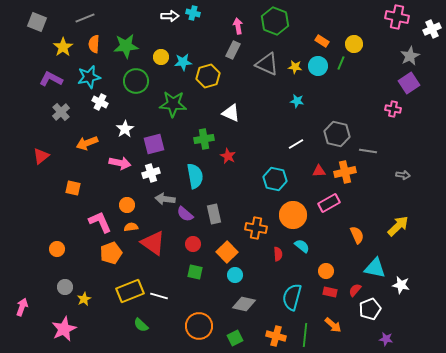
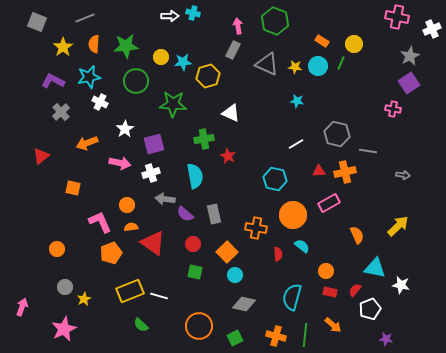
purple L-shape at (51, 79): moved 2 px right, 2 px down
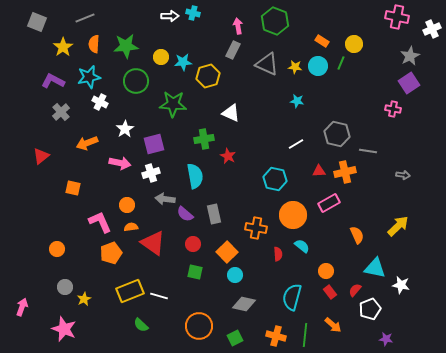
red rectangle at (330, 292): rotated 40 degrees clockwise
pink star at (64, 329): rotated 25 degrees counterclockwise
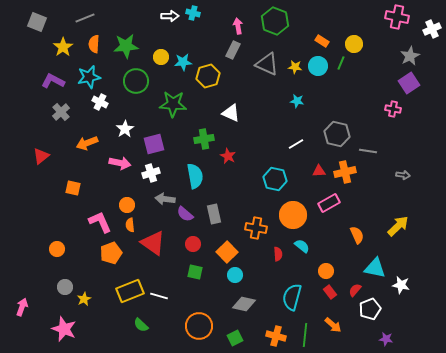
orange semicircle at (131, 227): moved 1 px left, 2 px up; rotated 88 degrees counterclockwise
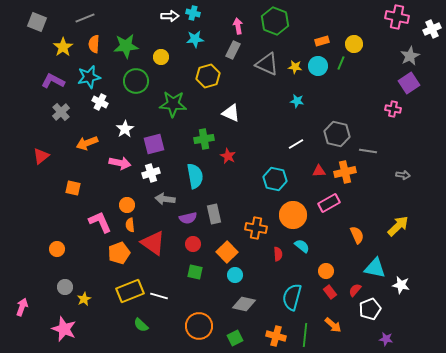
orange rectangle at (322, 41): rotated 48 degrees counterclockwise
cyan star at (183, 62): moved 12 px right, 23 px up
purple semicircle at (185, 214): moved 3 px right, 4 px down; rotated 54 degrees counterclockwise
orange pentagon at (111, 253): moved 8 px right
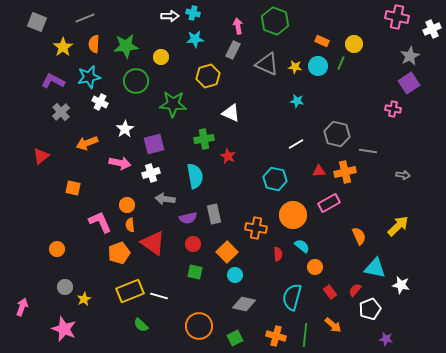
orange rectangle at (322, 41): rotated 40 degrees clockwise
orange semicircle at (357, 235): moved 2 px right, 1 px down
orange circle at (326, 271): moved 11 px left, 4 px up
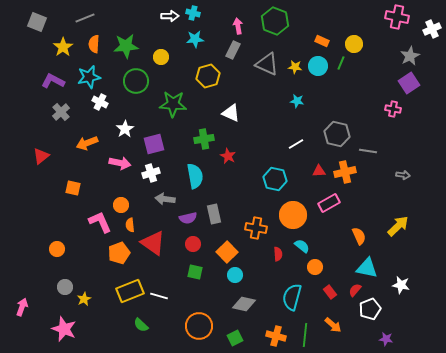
orange circle at (127, 205): moved 6 px left
cyan triangle at (375, 268): moved 8 px left
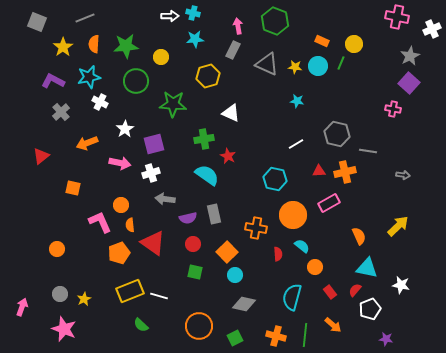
purple square at (409, 83): rotated 15 degrees counterclockwise
cyan semicircle at (195, 176): moved 12 px right, 1 px up; rotated 45 degrees counterclockwise
gray circle at (65, 287): moved 5 px left, 7 px down
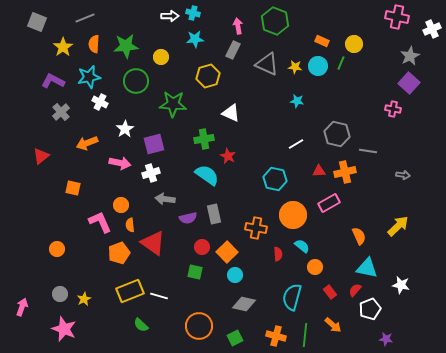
red circle at (193, 244): moved 9 px right, 3 px down
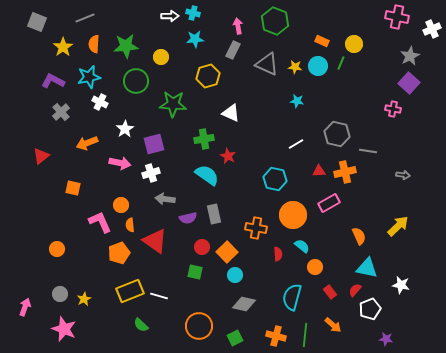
red triangle at (153, 243): moved 2 px right, 2 px up
pink arrow at (22, 307): moved 3 px right
